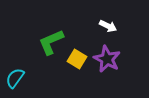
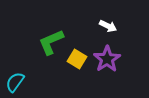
purple star: rotated 12 degrees clockwise
cyan semicircle: moved 4 px down
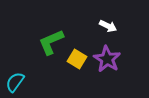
purple star: rotated 8 degrees counterclockwise
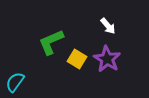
white arrow: rotated 24 degrees clockwise
